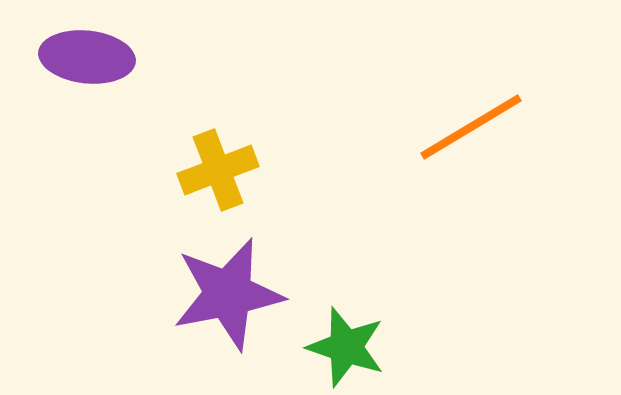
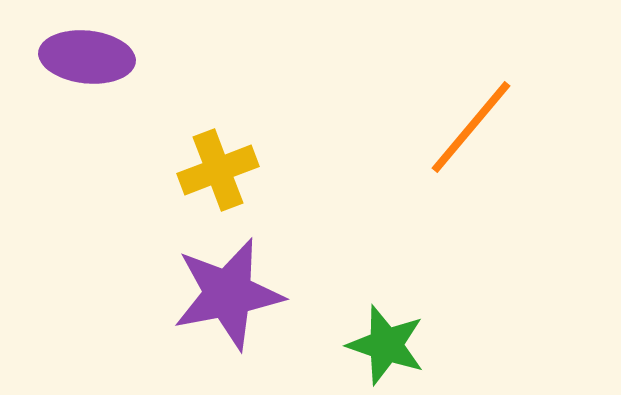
orange line: rotated 19 degrees counterclockwise
green star: moved 40 px right, 2 px up
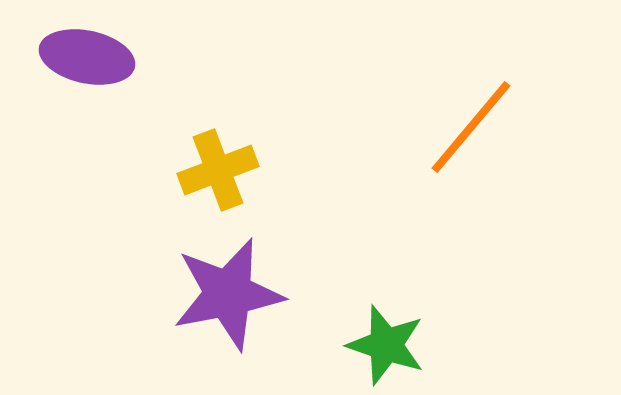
purple ellipse: rotated 6 degrees clockwise
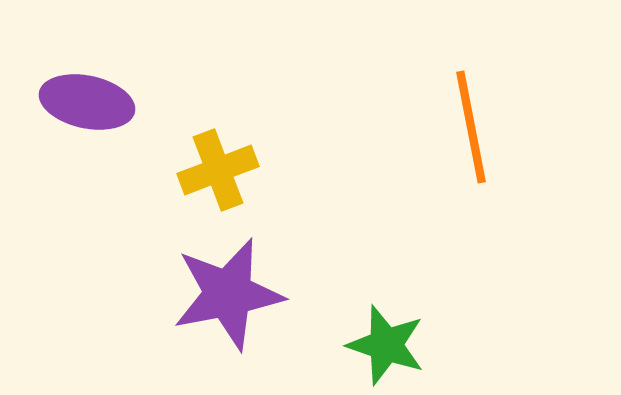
purple ellipse: moved 45 px down
orange line: rotated 51 degrees counterclockwise
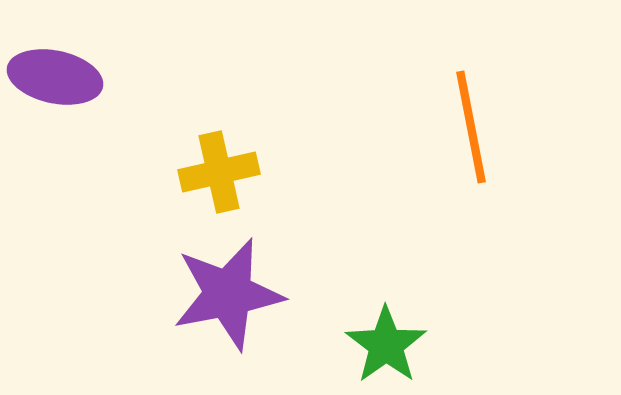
purple ellipse: moved 32 px left, 25 px up
yellow cross: moved 1 px right, 2 px down; rotated 8 degrees clockwise
green star: rotated 18 degrees clockwise
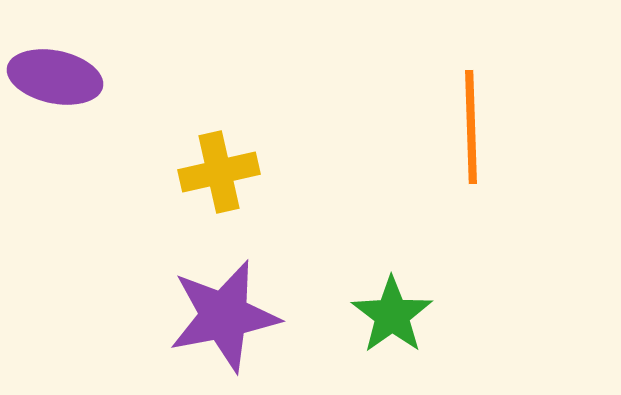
orange line: rotated 9 degrees clockwise
purple star: moved 4 px left, 22 px down
green star: moved 6 px right, 30 px up
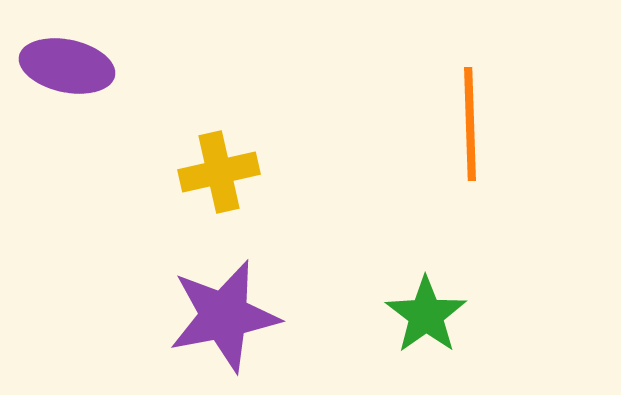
purple ellipse: moved 12 px right, 11 px up
orange line: moved 1 px left, 3 px up
green star: moved 34 px right
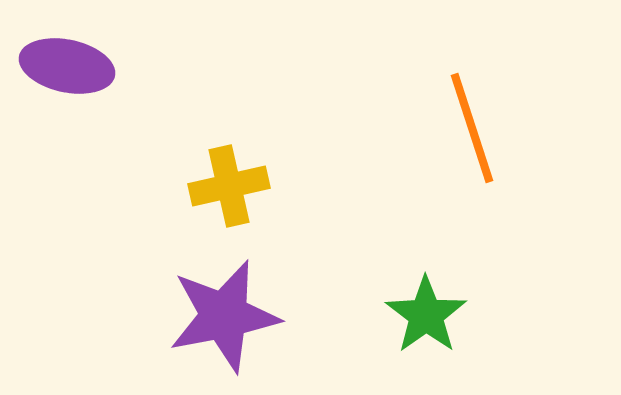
orange line: moved 2 px right, 4 px down; rotated 16 degrees counterclockwise
yellow cross: moved 10 px right, 14 px down
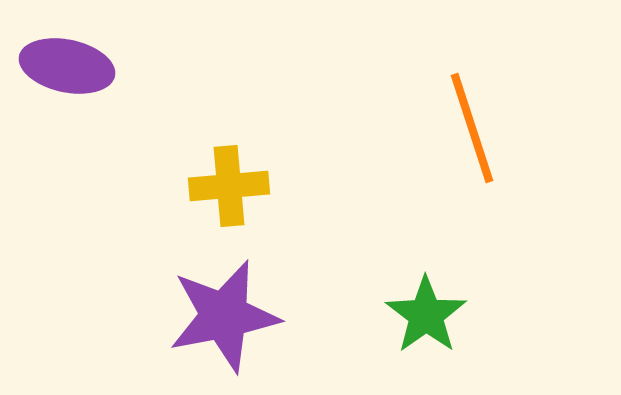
yellow cross: rotated 8 degrees clockwise
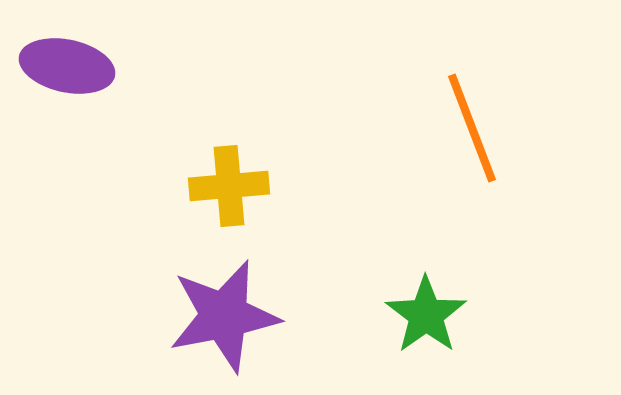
orange line: rotated 3 degrees counterclockwise
